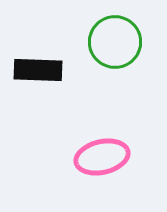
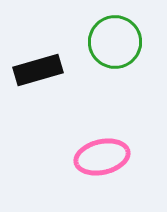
black rectangle: rotated 18 degrees counterclockwise
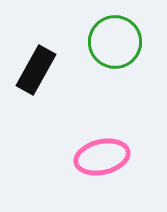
black rectangle: moved 2 px left; rotated 45 degrees counterclockwise
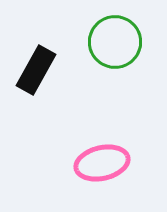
pink ellipse: moved 6 px down
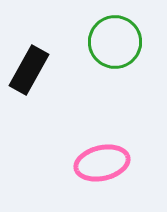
black rectangle: moved 7 px left
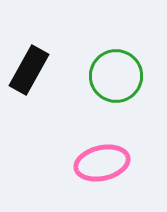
green circle: moved 1 px right, 34 px down
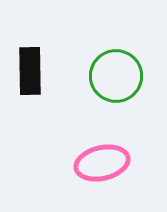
black rectangle: moved 1 px right, 1 px down; rotated 30 degrees counterclockwise
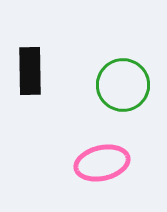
green circle: moved 7 px right, 9 px down
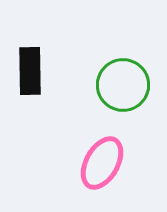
pink ellipse: rotated 48 degrees counterclockwise
